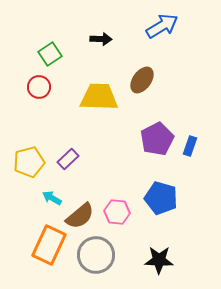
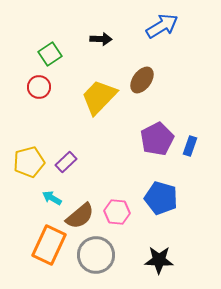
yellow trapezoid: rotated 48 degrees counterclockwise
purple rectangle: moved 2 px left, 3 px down
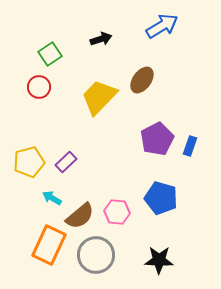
black arrow: rotated 20 degrees counterclockwise
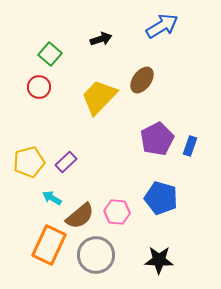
green square: rotated 15 degrees counterclockwise
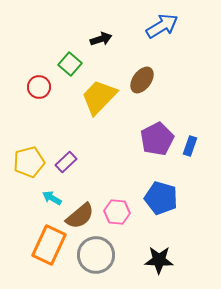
green square: moved 20 px right, 10 px down
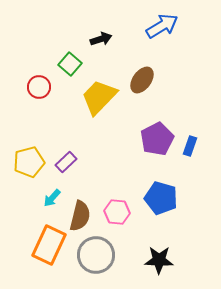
cyan arrow: rotated 78 degrees counterclockwise
brown semicircle: rotated 36 degrees counterclockwise
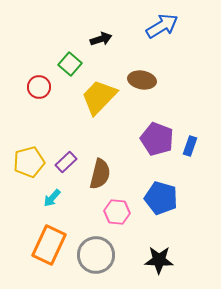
brown ellipse: rotated 64 degrees clockwise
purple pentagon: rotated 24 degrees counterclockwise
brown semicircle: moved 20 px right, 42 px up
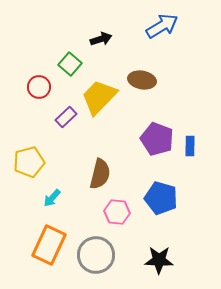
blue rectangle: rotated 18 degrees counterclockwise
purple rectangle: moved 45 px up
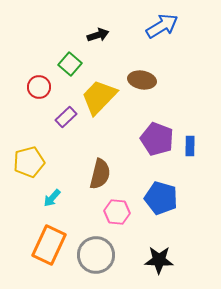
black arrow: moved 3 px left, 4 px up
